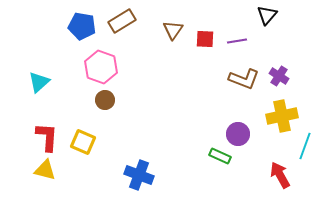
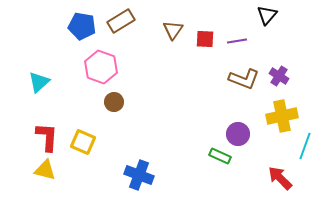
brown rectangle: moved 1 px left
brown circle: moved 9 px right, 2 px down
red arrow: moved 3 px down; rotated 16 degrees counterclockwise
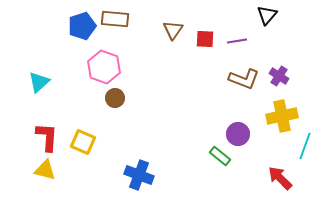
brown rectangle: moved 6 px left, 2 px up; rotated 36 degrees clockwise
blue pentagon: rotated 28 degrees counterclockwise
pink hexagon: moved 3 px right
brown circle: moved 1 px right, 4 px up
green rectangle: rotated 15 degrees clockwise
